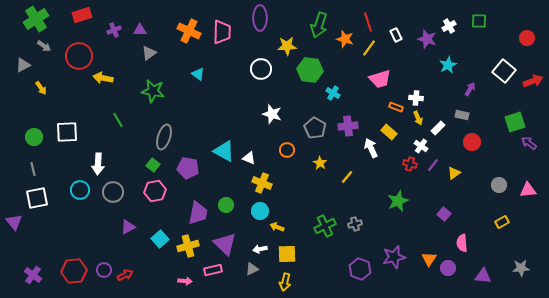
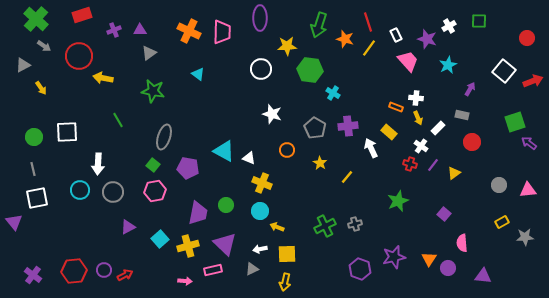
green cross at (36, 19): rotated 15 degrees counterclockwise
pink trapezoid at (380, 79): moved 28 px right, 18 px up; rotated 115 degrees counterclockwise
gray star at (521, 268): moved 4 px right, 31 px up
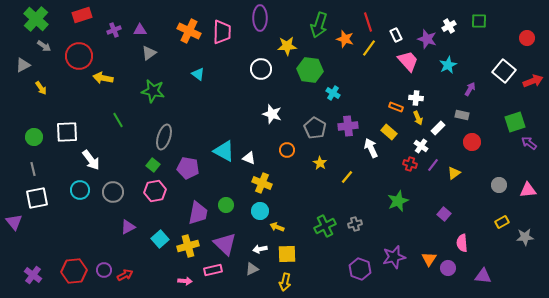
white arrow at (98, 164): moved 7 px left, 4 px up; rotated 40 degrees counterclockwise
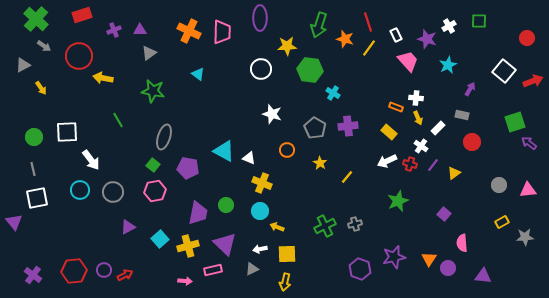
white arrow at (371, 148): moved 16 px right, 13 px down; rotated 90 degrees counterclockwise
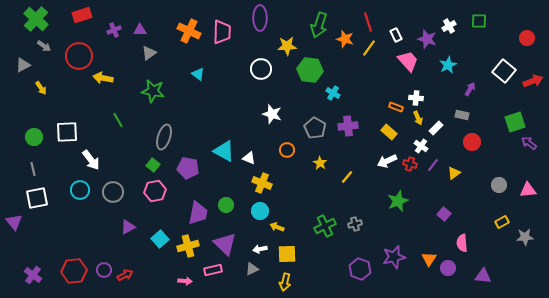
white rectangle at (438, 128): moved 2 px left
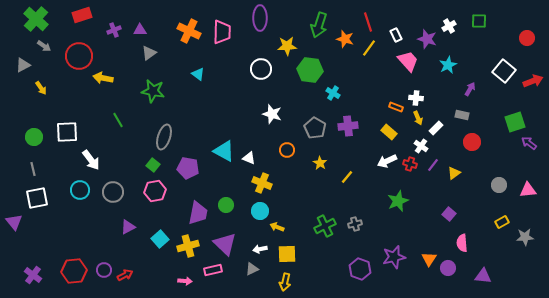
purple square at (444, 214): moved 5 px right
